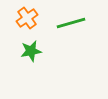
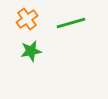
orange cross: moved 1 px down
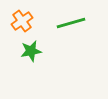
orange cross: moved 5 px left, 2 px down
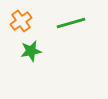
orange cross: moved 1 px left
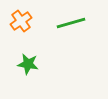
green star: moved 3 px left, 13 px down; rotated 20 degrees clockwise
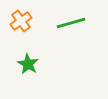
green star: rotated 20 degrees clockwise
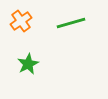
green star: rotated 15 degrees clockwise
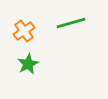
orange cross: moved 3 px right, 10 px down
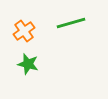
green star: rotated 30 degrees counterclockwise
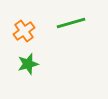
green star: rotated 30 degrees counterclockwise
